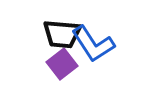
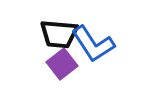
black trapezoid: moved 3 px left
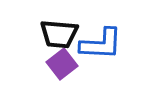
blue L-shape: moved 8 px right; rotated 54 degrees counterclockwise
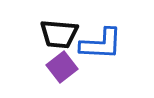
purple square: moved 3 px down
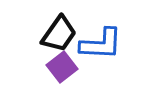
black trapezoid: rotated 60 degrees counterclockwise
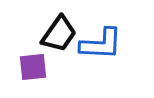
purple square: moved 29 px left; rotated 32 degrees clockwise
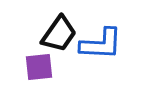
purple square: moved 6 px right
